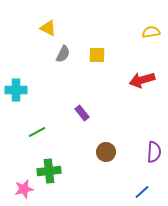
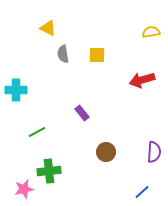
gray semicircle: rotated 144 degrees clockwise
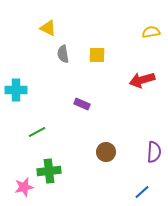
purple rectangle: moved 9 px up; rotated 28 degrees counterclockwise
pink star: moved 2 px up
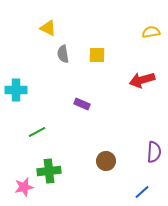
brown circle: moved 9 px down
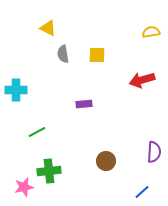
purple rectangle: moved 2 px right; rotated 28 degrees counterclockwise
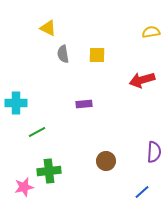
cyan cross: moved 13 px down
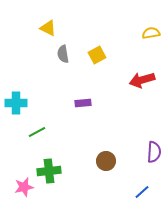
yellow semicircle: moved 1 px down
yellow square: rotated 30 degrees counterclockwise
purple rectangle: moved 1 px left, 1 px up
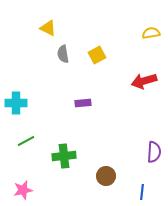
red arrow: moved 2 px right, 1 px down
green line: moved 11 px left, 9 px down
brown circle: moved 15 px down
green cross: moved 15 px right, 15 px up
pink star: moved 1 px left, 3 px down
blue line: rotated 42 degrees counterclockwise
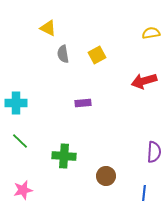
green line: moved 6 px left; rotated 72 degrees clockwise
green cross: rotated 10 degrees clockwise
blue line: moved 2 px right, 1 px down
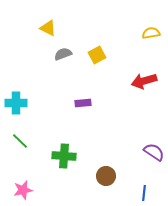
gray semicircle: rotated 78 degrees clockwise
purple semicircle: rotated 60 degrees counterclockwise
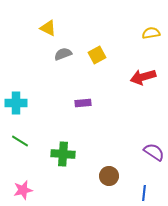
red arrow: moved 1 px left, 4 px up
green line: rotated 12 degrees counterclockwise
green cross: moved 1 px left, 2 px up
brown circle: moved 3 px right
